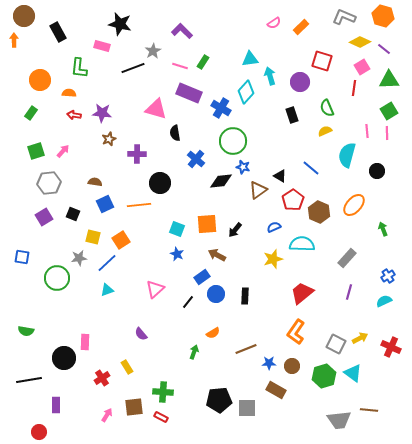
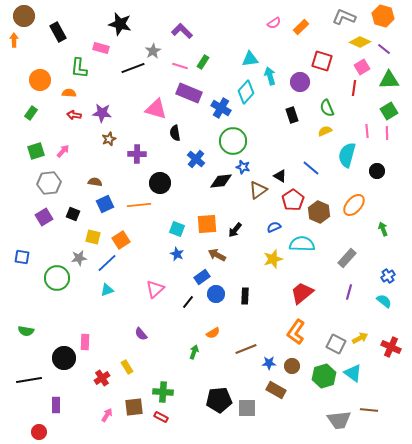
pink rectangle at (102, 46): moved 1 px left, 2 px down
cyan semicircle at (384, 301): rotated 63 degrees clockwise
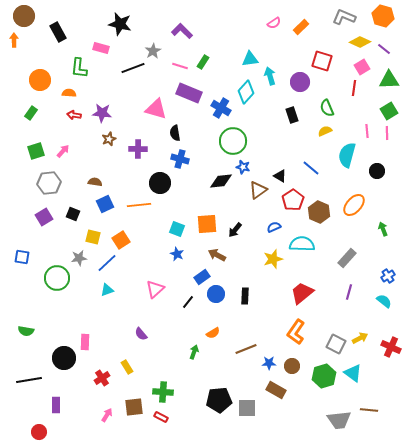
purple cross at (137, 154): moved 1 px right, 5 px up
blue cross at (196, 159): moved 16 px left; rotated 24 degrees counterclockwise
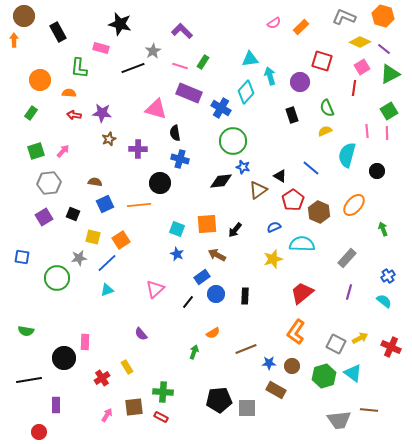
green triangle at (389, 80): moved 1 px right, 6 px up; rotated 25 degrees counterclockwise
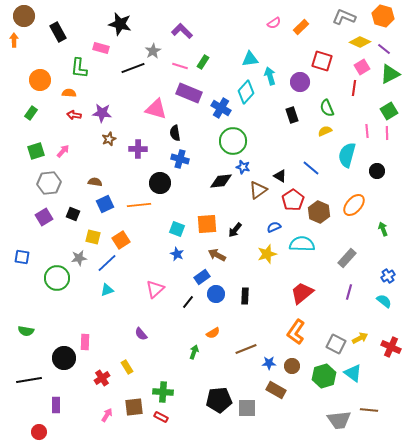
yellow star at (273, 259): moved 6 px left, 5 px up
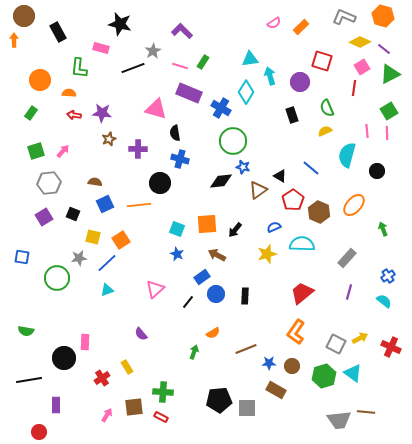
cyan diamond at (246, 92): rotated 10 degrees counterclockwise
brown line at (369, 410): moved 3 px left, 2 px down
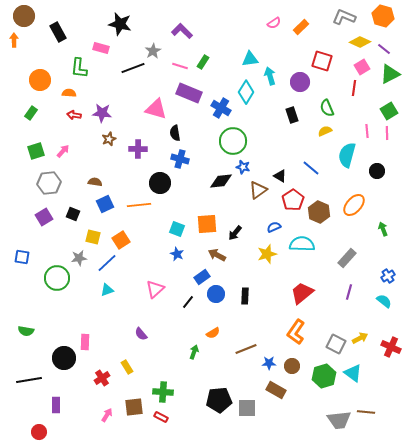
black arrow at (235, 230): moved 3 px down
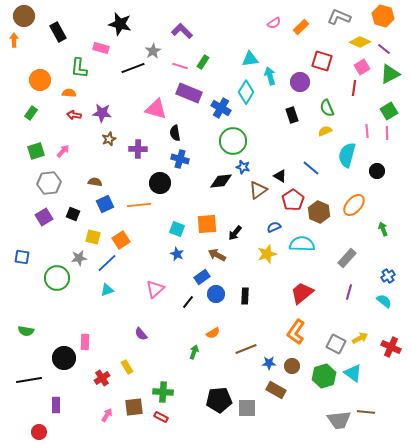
gray L-shape at (344, 17): moved 5 px left
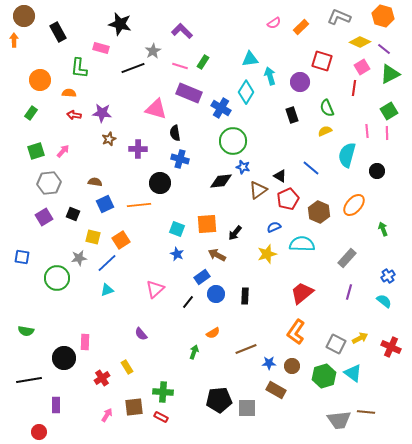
red pentagon at (293, 200): moved 5 px left, 1 px up; rotated 10 degrees clockwise
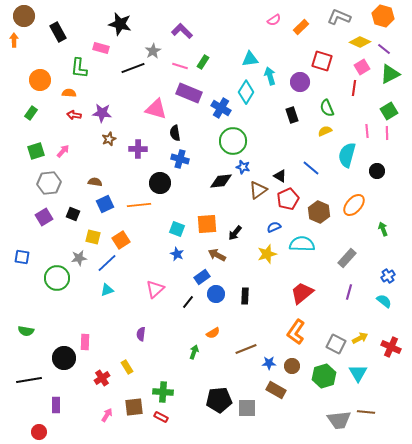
pink semicircle at (274, 23): moved 3 px up
purple semicircle at (141, 334): rotated 48 degrees clockwise
cyan triangle at (353, 373): moved 5 px right; rotated 24 degrees clockwise
